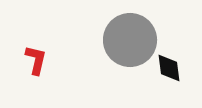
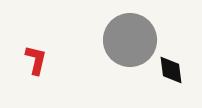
black diamond: moved 2 px right, 2 px down
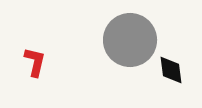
red L-shape: moved 1 px left, 2 px down
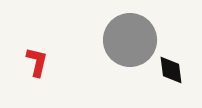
red L-shape: moved 2 px right
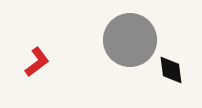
red L-shape: rotated 40 degrees clockwise
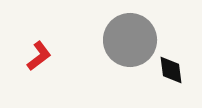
red L-shape: moved 2 px right, 6 px up
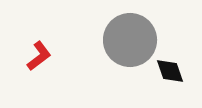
black diamond: moved 1 px left, 1 px down; rotated 12 degrees counterclockwise
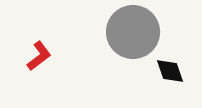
gray circle: moved 3 px right, 8 px up
